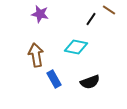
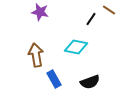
purple star: moved 2 px up
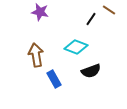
cyan diamond: rotated 10 degrees clockwise
black semicircle: moved 1 px right, 11 px up
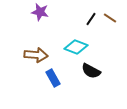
brown line: moved 1 px right, 8 px down
brown arrow: rotated 105 degrees clockwise
black semicircle: rotated 48 degrees clockwise
blue rectangle: moved 1 px left, 1 px up
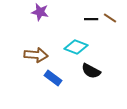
black line: rotated 56 degrees clockwise
blue rectangle: rotated 24 degrees counterclockwise
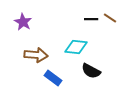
purple star: moved 17 px left, 10 px down; rotated 18 degrees clockwise
cyan diamond: rotated 15 degrees counterclockwise
